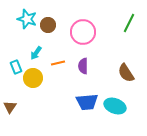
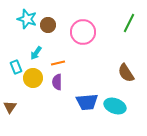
purple semicircle: moved 26 px left, 16 px down
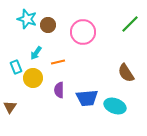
green line: moved 1 px right, 1 px down; rotated 18 degrees clockwise
orange line: moved 1 px up
purple semicircle: moved 2 px right, 8 px down
blue trapezoid: moved 4 px up
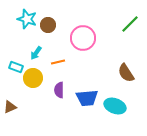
pink circle: moved 6 px down
cyan rectangle: rotated 48 degrees counterclockwise
brown triangle: rotated 32 degrees clockwise
